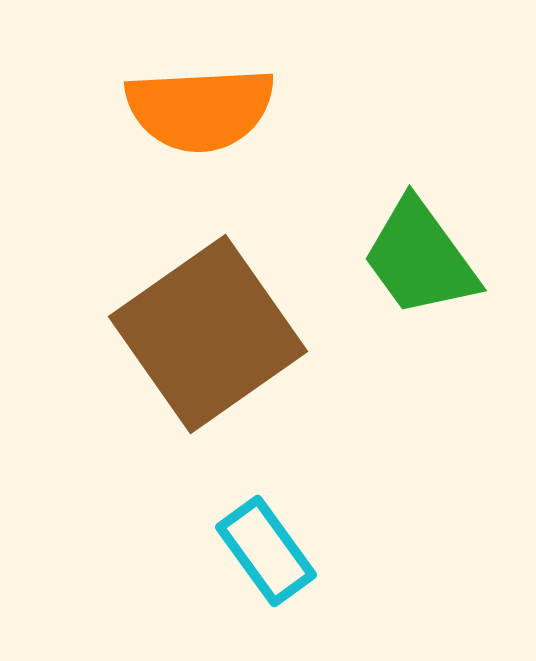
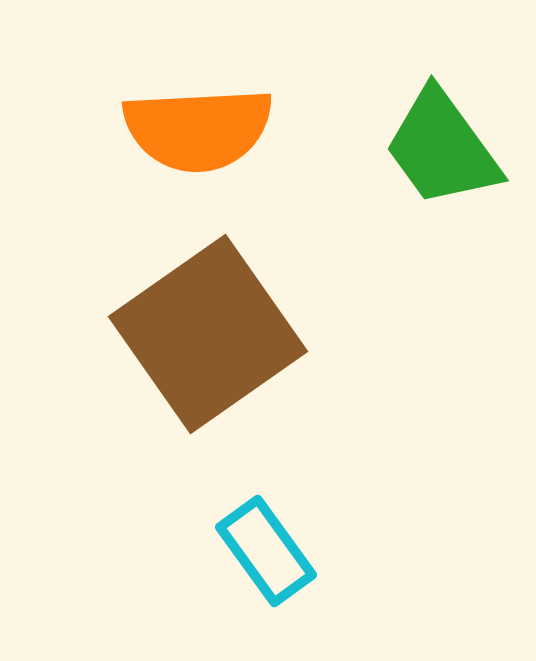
orange semicircle: moved 2 px left, 20 px down
green trapezoid: moved 22 px right, 110 px up
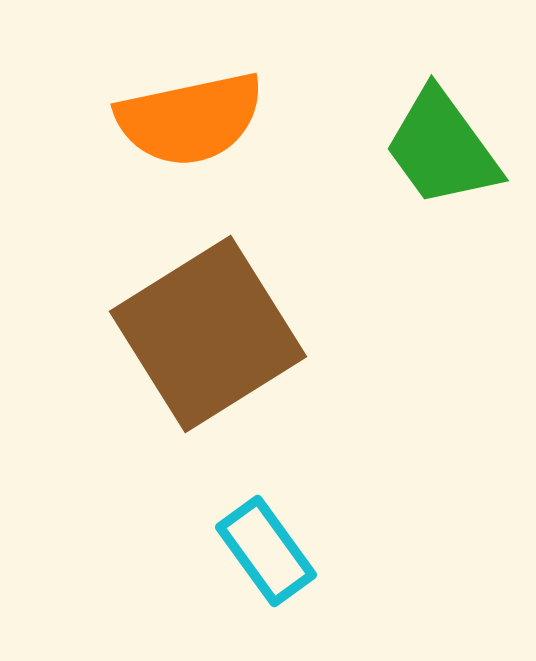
orange semicircle: moved 8 px left, 10 px up; rotated 9 degrees counterclockwise
brown square: rotated 3 degrees clockwise
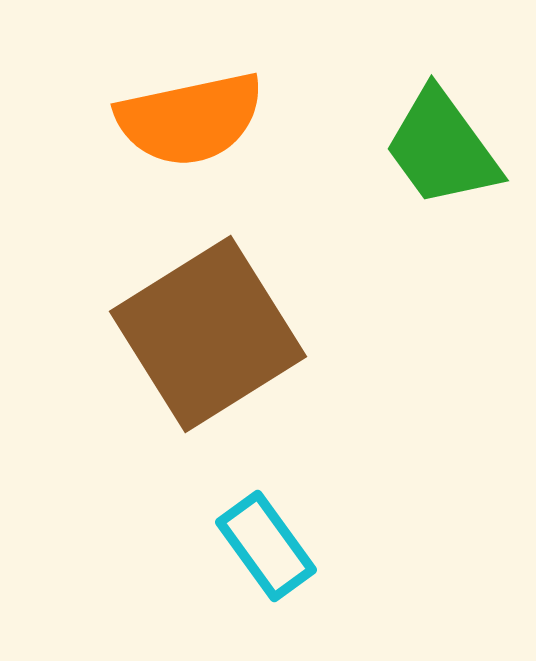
cyan rectangle: moved 5 px up
